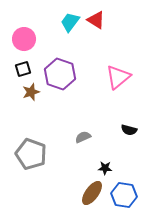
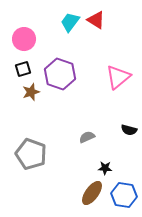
gray semicircle: moved 4 px right
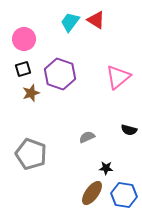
brown star: moved 1 px down
black star: moved 1 px right
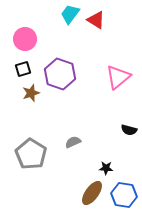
cyan trapezoid: moved 8 px up
pink circle: moved 1 px right
gray semicircle: moved 14 px left, 5 px down
gray pentagon: rotated 12 degrees clockwise
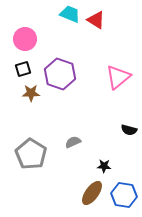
cyan trapezoid: rotated 75 degrees clockwise
brown star: rotated 18 degrees clockwise
black star: moved 2 px left, 2 px up
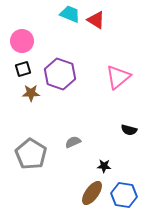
pink circle: moved 3 px left, 2 px down
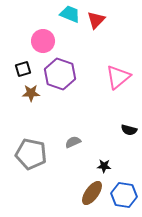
red triangle: rotated 42 degrees clockwise
pink circle: moved 21 px right
gray pentagon: rotated 20 degrees counterclockwise
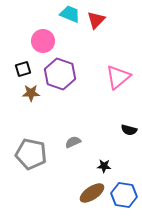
brown ellipse: rotated 20 degrees clockwise
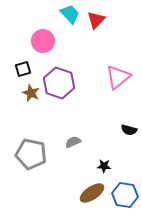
cyan trapezoid: rotated 25 degrees clockwise
purple hexagon: moved 1 px left, 9 px down
brown star: rotated 24 degrees clockwise
blue hexagon: moved 1 px right
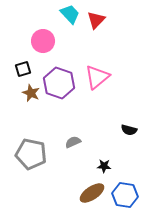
pink triangle: moved 21 px left
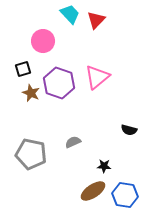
brown ellipse: moved 1 px right, 2 px up
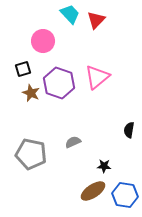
black semicircle: rotated 84 degrees clockwise
